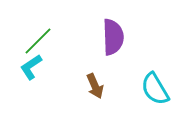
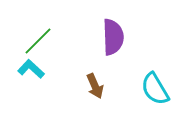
cyan L-shape: moved 2 px down; rotated 76 degrees clockwise
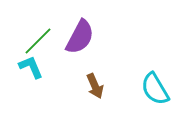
purple semicircle: moved 33 px left; rotated 30 degrees clockwise
cyan L-shape: moved 2 px up; rotated 24 degrees clockwise
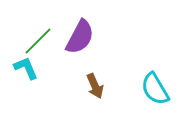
cyan L-shape: moved 5 px left, 1 px down
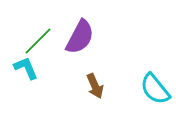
cyan semicircle: rotated 8 degrees counterclockwise
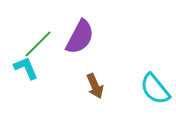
green line: moved 3 px down
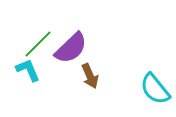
purple semicircle: moved 9 px left, 11 px down; rotated 18 degrees clockwise
cyan L-shape: moved 2 px right, 2 px down
brown arrow: moved 5 px left, 10 px up
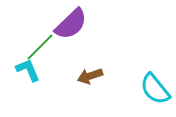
green line: moved 2 px right, 3 px down
purple semicircle: moved 24 px up
brown arrow: rotated 95 degrees clockwise
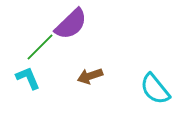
cyan L-shape: moved 8 px down
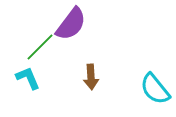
purple semicircle: rotated 9 degrees counterclockwise
brown arrow: moved 1 px right, 1 px down; rotated 75 degrees counterclockwise
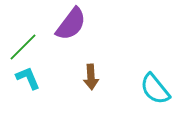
green line: moved 17 px left
